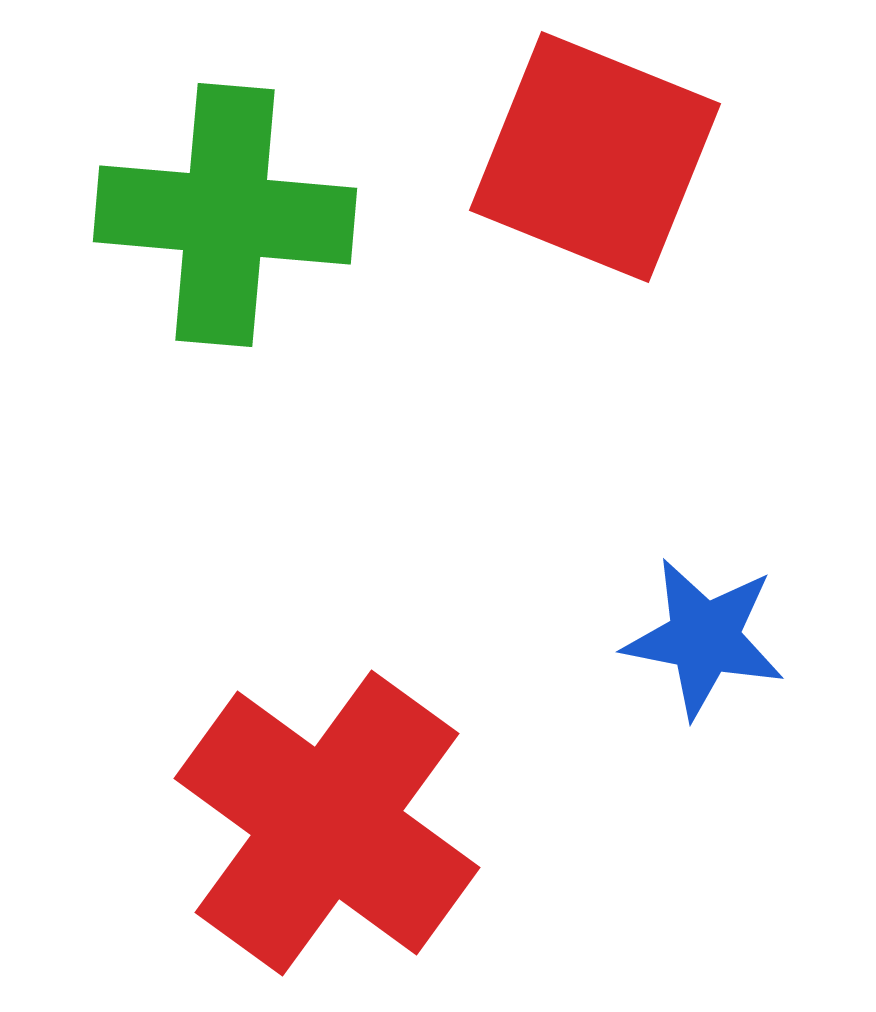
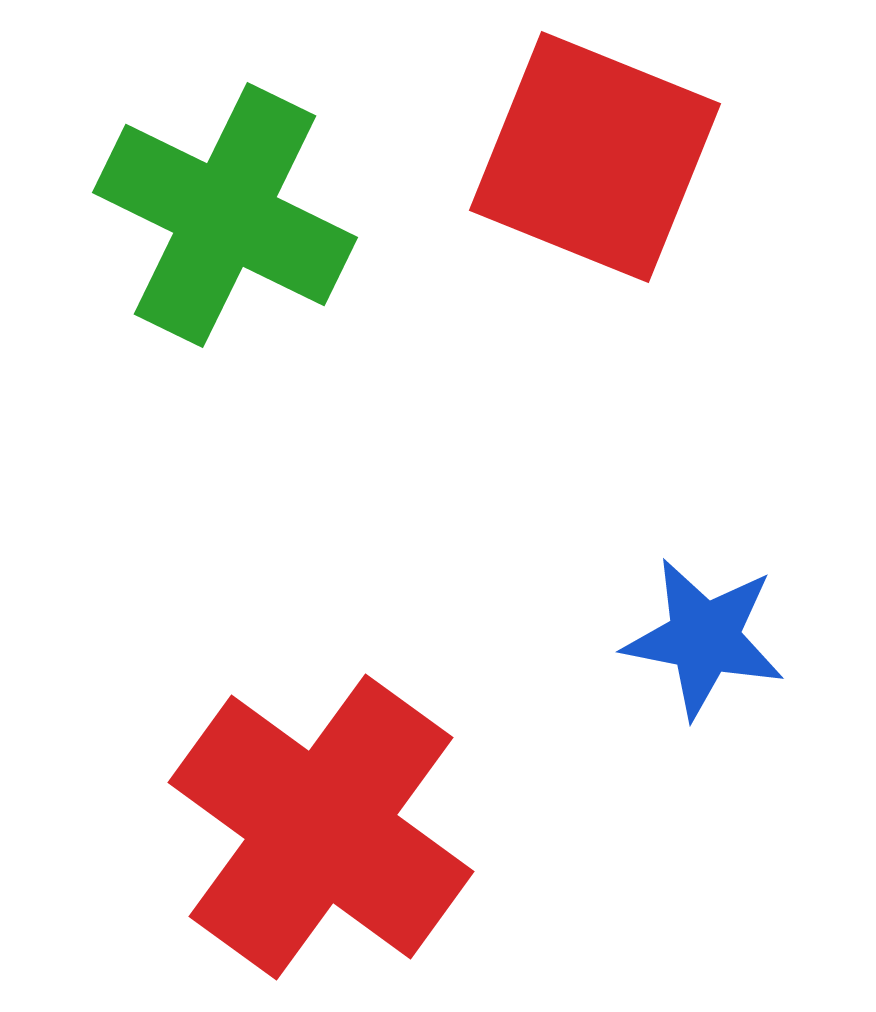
green cross: rotated 21 degrees clockwise
red cross: moved 6 px left, 4 px down
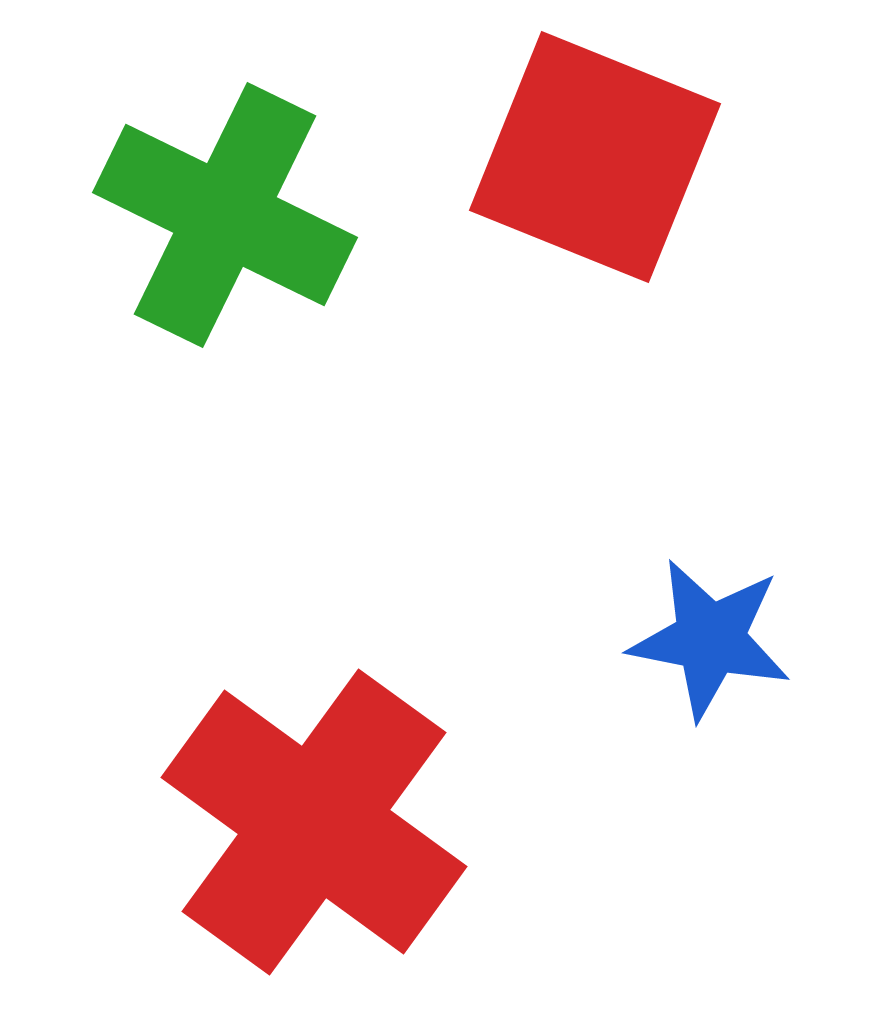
blue star: moved 6 px right, 1 px down
red cross: moved 7 px left, 5 px up
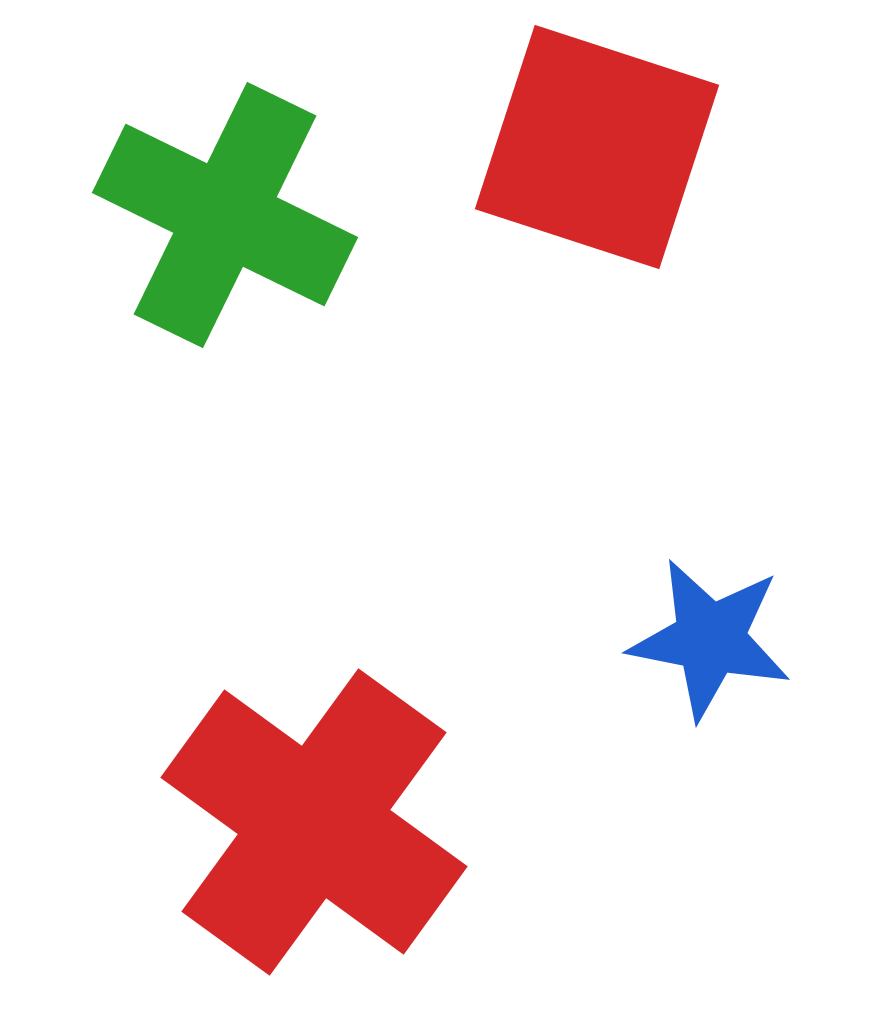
red square: moved 2 px right, 10 px up; rotated 4 degrees counterclockwise
